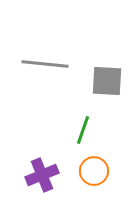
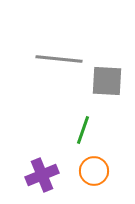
gray line: moved 14 px right, 5 px up
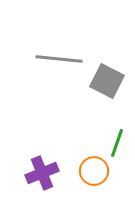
gray square: rotated 24 degrees clockwise
green line: moved 34 px right, 13 px down
purple cross: moved 2 px up
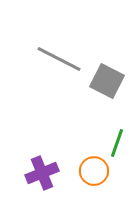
gray line: rotated 21 degrees clockwise
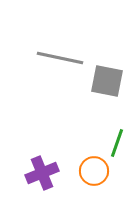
gray line: moved 1 px right, 1 px up; rotated 15 degrees counterclockwise
gray square: rotated 16 degrees counterclockwise
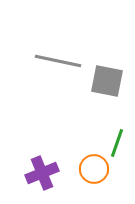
gray line: moved 2 px left, 3 px down
orange circle: moved 2 px up
